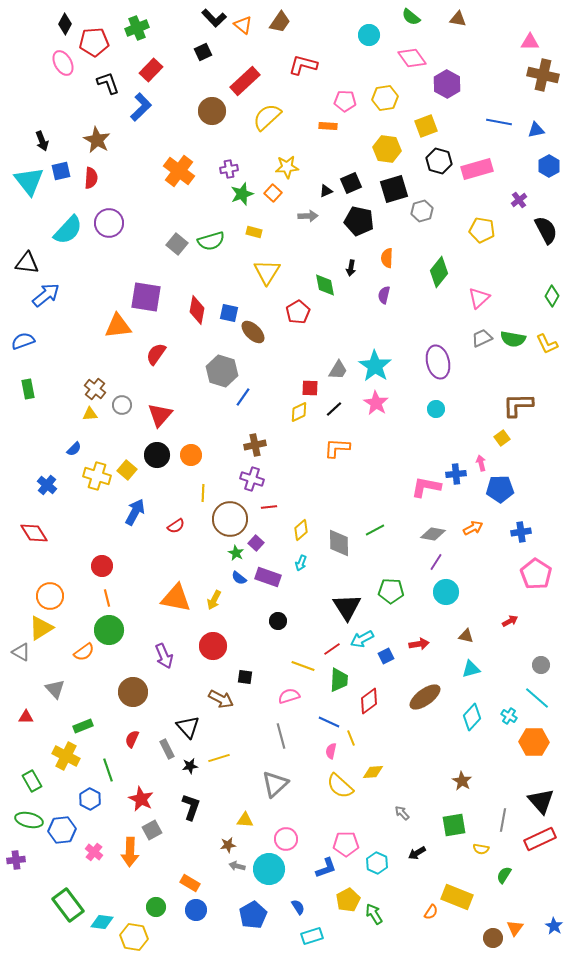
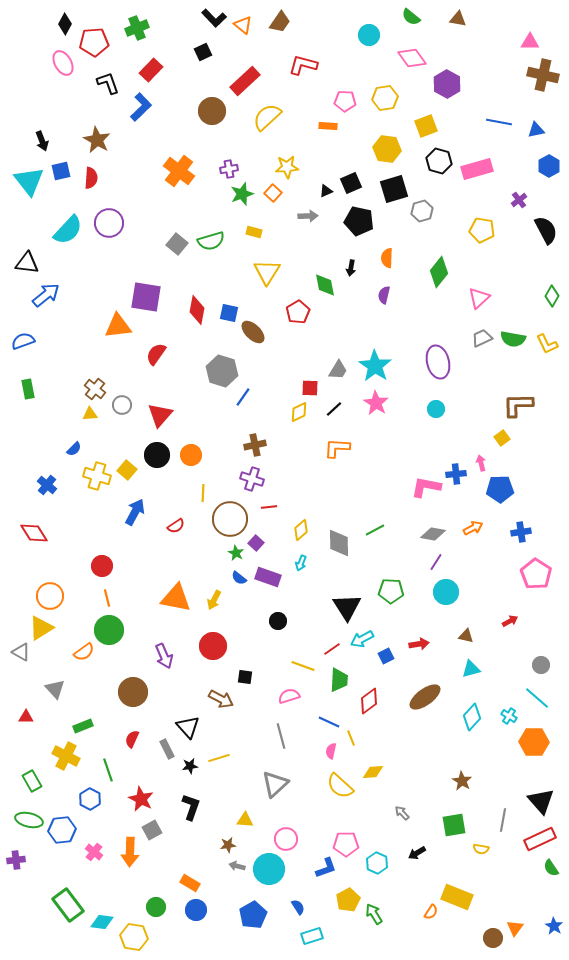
green semicircle at (504, 875): moved 47 px right, 7 px up; rotated 66 degrees counterclockwise
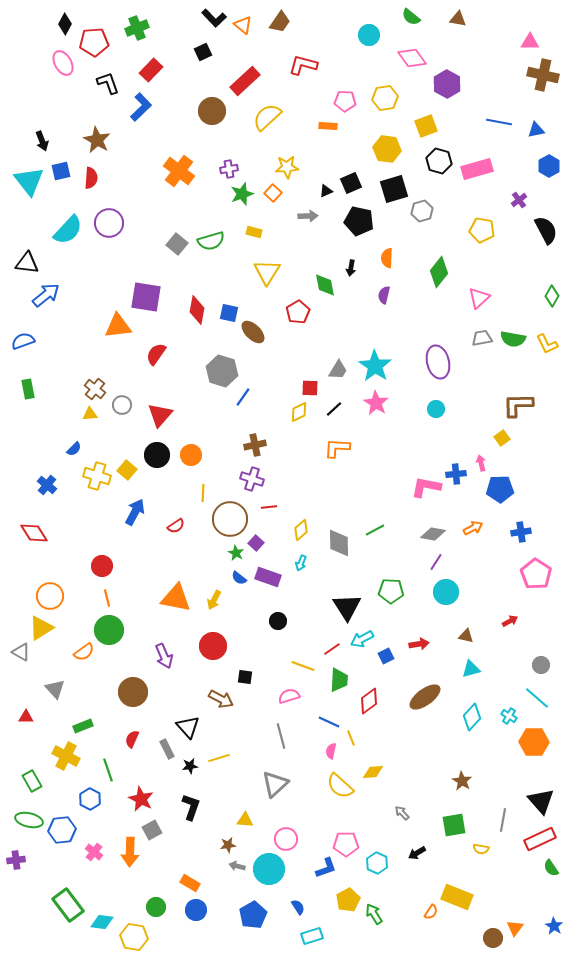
gray trapezoid at (482, 338): rotated 15 degrees clockwise
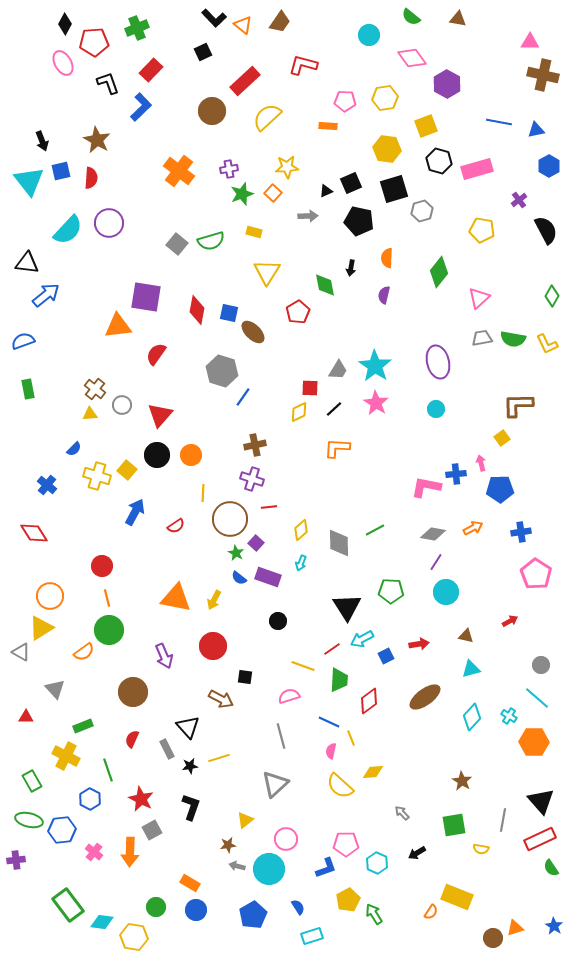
yellow triangle at (245, 820): rotated 42 degrees counterclockwise
orange triangle at (515, 928): rotated 36 degrees clockwise
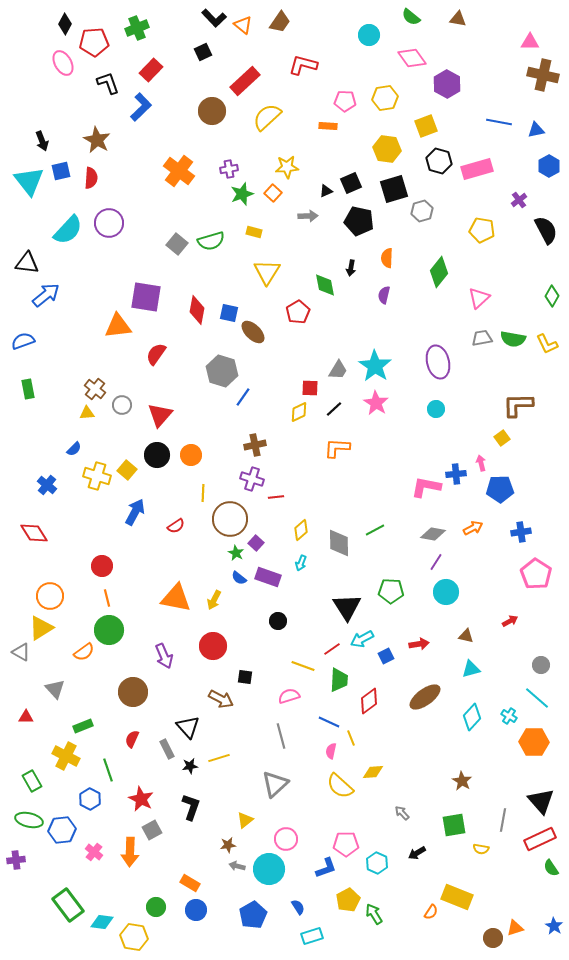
yellow triangle at (90, 414): moved 3 px left, 1 px up
red line at (269, 507): moved 7 px right, 10 px up
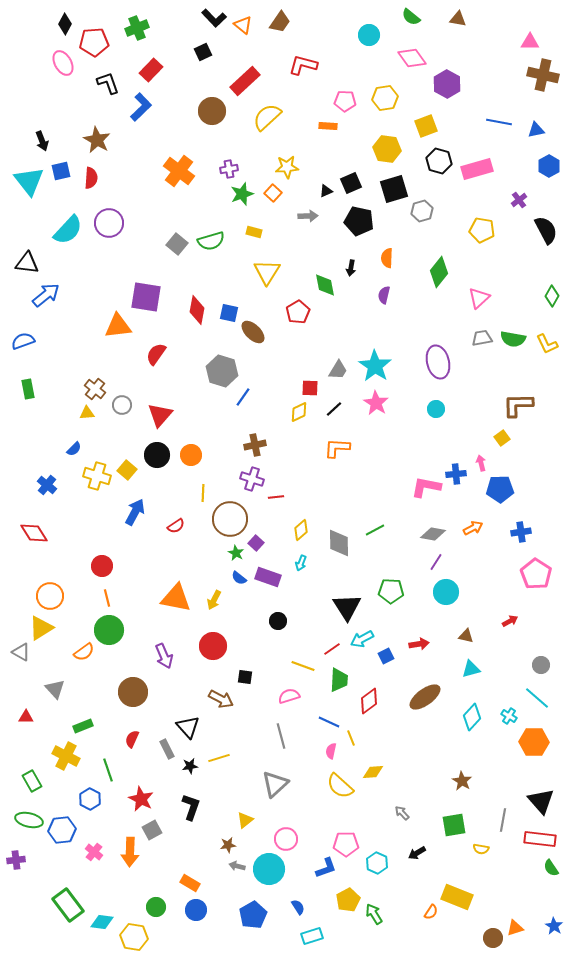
red rectangle at (540, 839): rotated 32 degrees clockwise
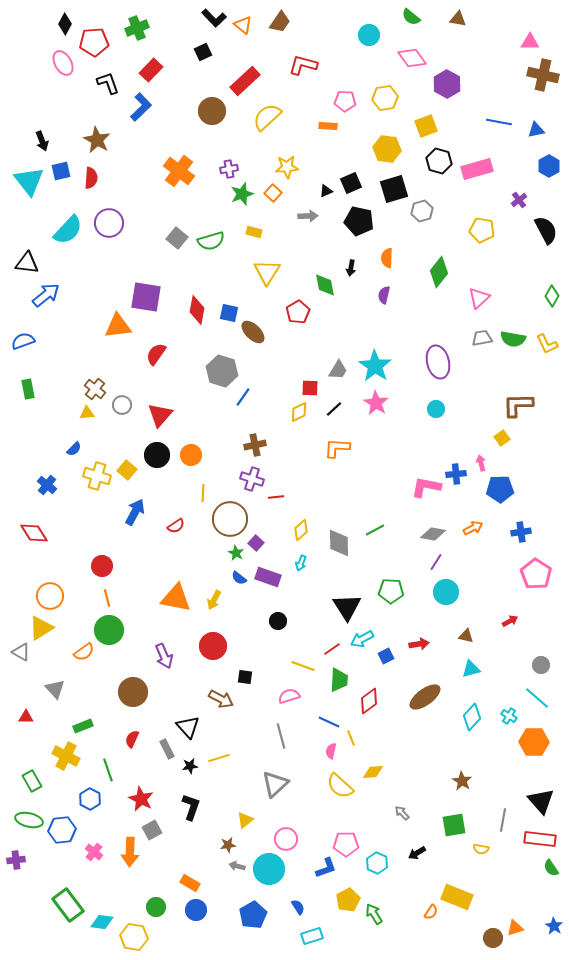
gray square at (177, 244): moved 6 px up
